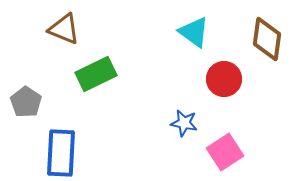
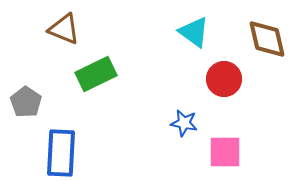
brown diamond: rotated 21 degrees counterclockwise
pink square: rotated 33 degrees clockwise
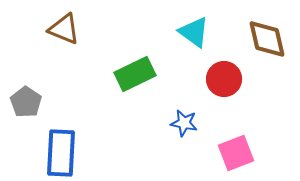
green rectangle: moved 39 px right
pink square: moved 11 px right, 1 px down; rotated 21 degrees counterclockwise
